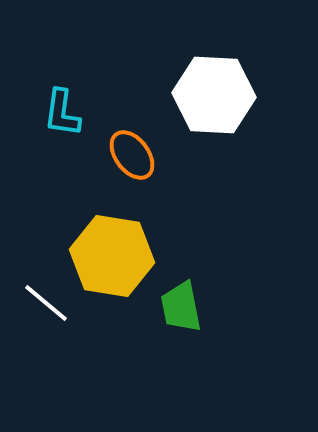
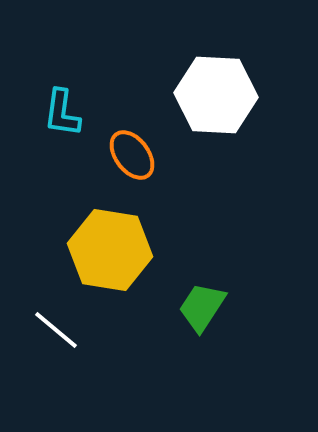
white hexagon: moved 2 px right
yellow hexagon: moved 2 px left, 6 px up
white line: moved 10 px right, 27 px down
green trapezoid: moved 21 px right; rotated 44 degrees clockwise
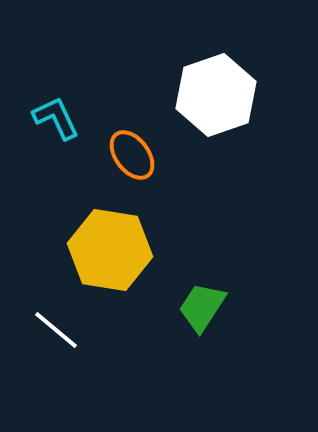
white hexagon: rotated 22 degrees counterclockwise
cyan L-shape: moved 6 px left, 5 px down; rotated 147 degrees clockwise
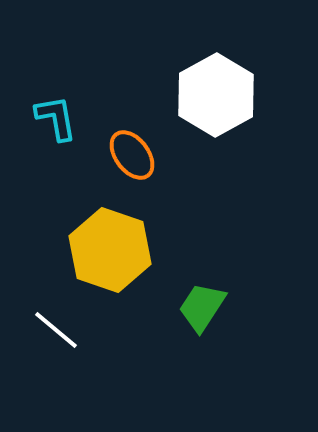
white hexagon: rotated 10 degrees counterclockwise
cyan L-shape: rotated 15 degrees clockwise
yellow hexagon: rotated 10 degrees clockwise
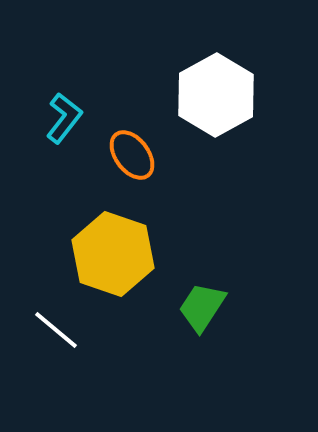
cyan L-shape: moved 8 px right; rotated 48 degrees clockwise
yellow hexagon: moved 3 px right, 4 px down
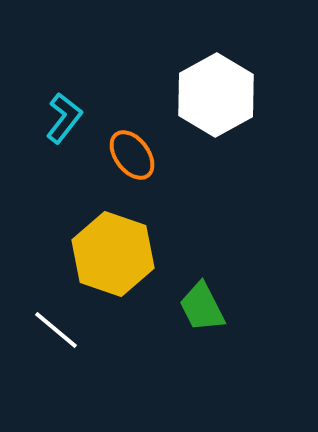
green trapezoid: rotated 60 degrees counterclockwise
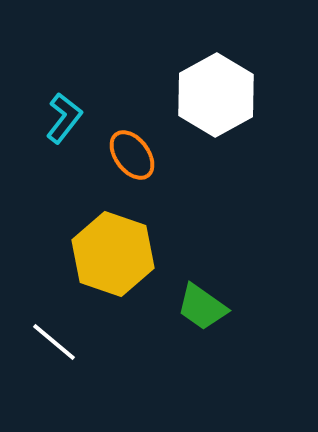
green trapezoid: rotated 28 degrees counterclockwise
white line: moved 2 px left, 12 px down
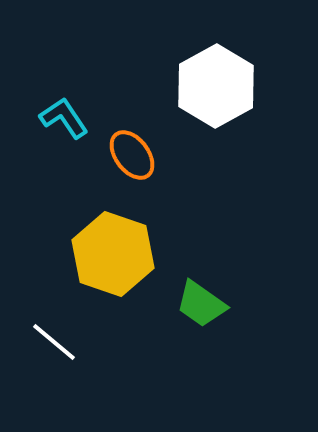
white hexagon: moved 9 px up
cyan L-shape: rotated 72 degrees counterclockwise
green trapezoid: moved 1 px left, 3 px up
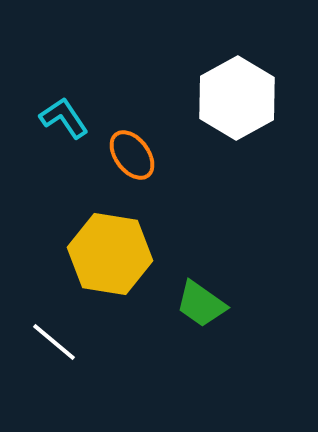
white hexagon: moved 21 px right, 12 px down
yellow hexagon: moved 3 px left; rotated 10 degrees counterclockwise
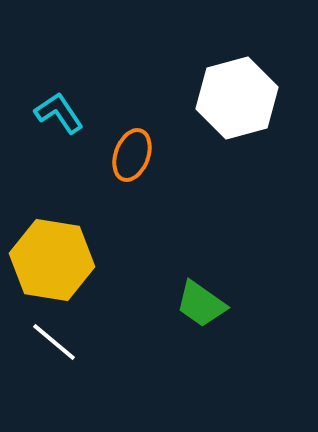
white hexagon: rotated 14 degrees clockwise
cyan L-shape: moved 5 px left, 5 px up
orange ellipse: rotated 57 degrees clockwise
yellow hexagon: moved 58 px left, 6 px down
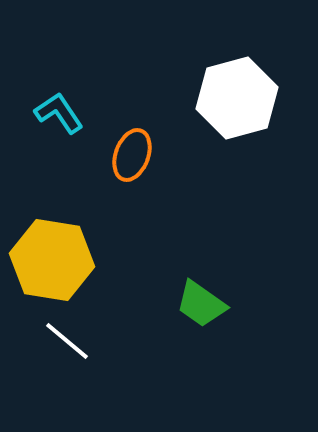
white line: moved 13 px right, 1 px up
